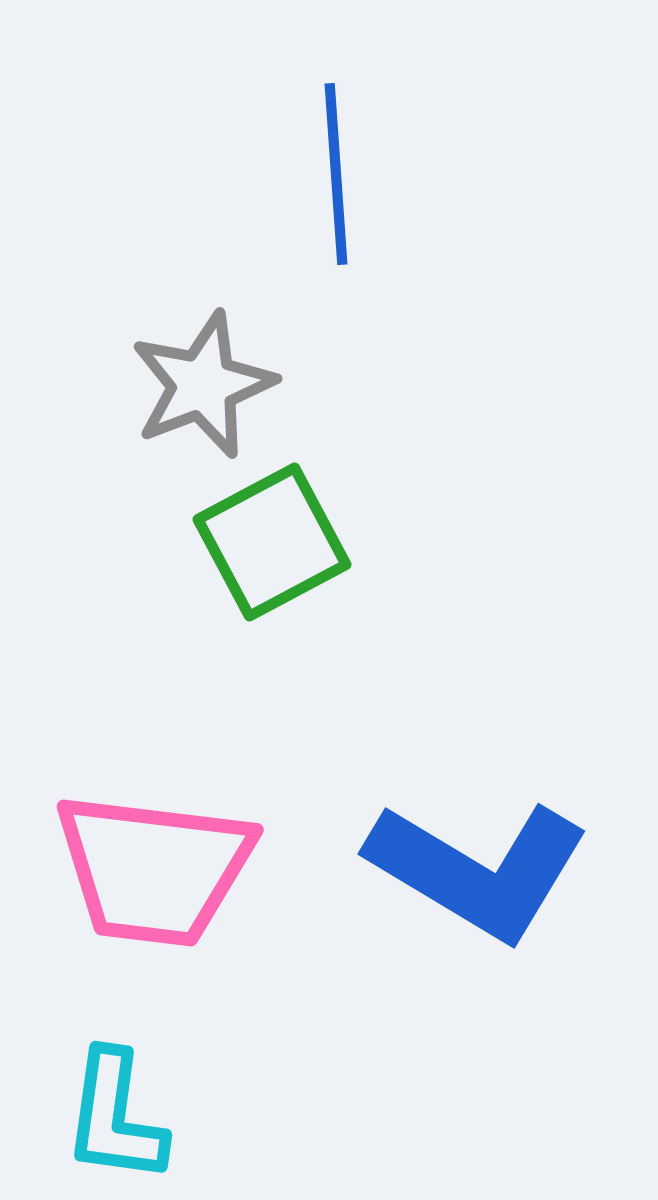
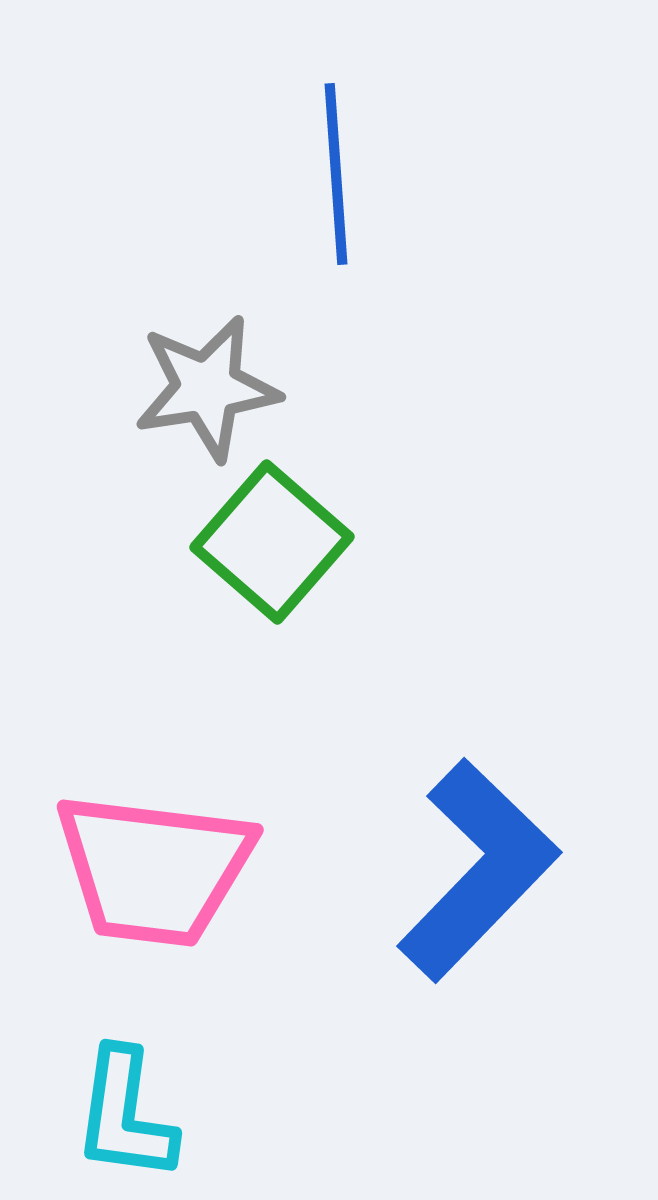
gray star: moved 4 px right, 3 px down; rotated 12 degrees clockwise
green square: rotated 21 degrees counterclockwise
blue L-shape: rotated 77 degrees counterclockwise
cyan L-shape: moved 10 px right, 2 px up
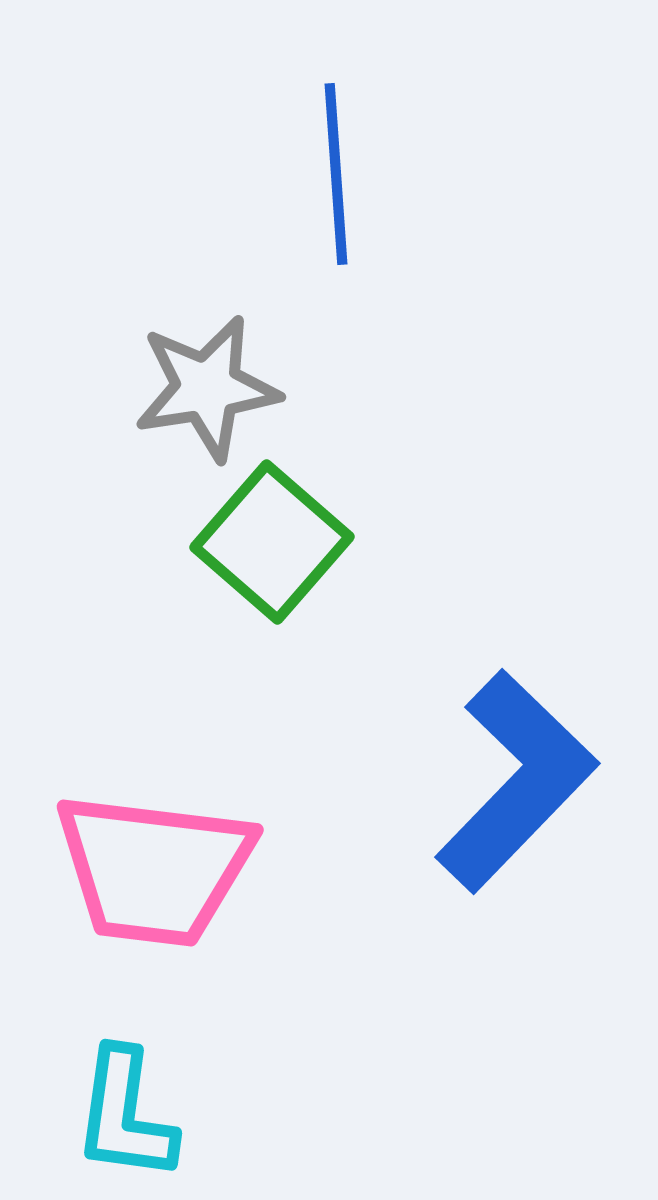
blue L-shape: moved 38 px right, 89 px up
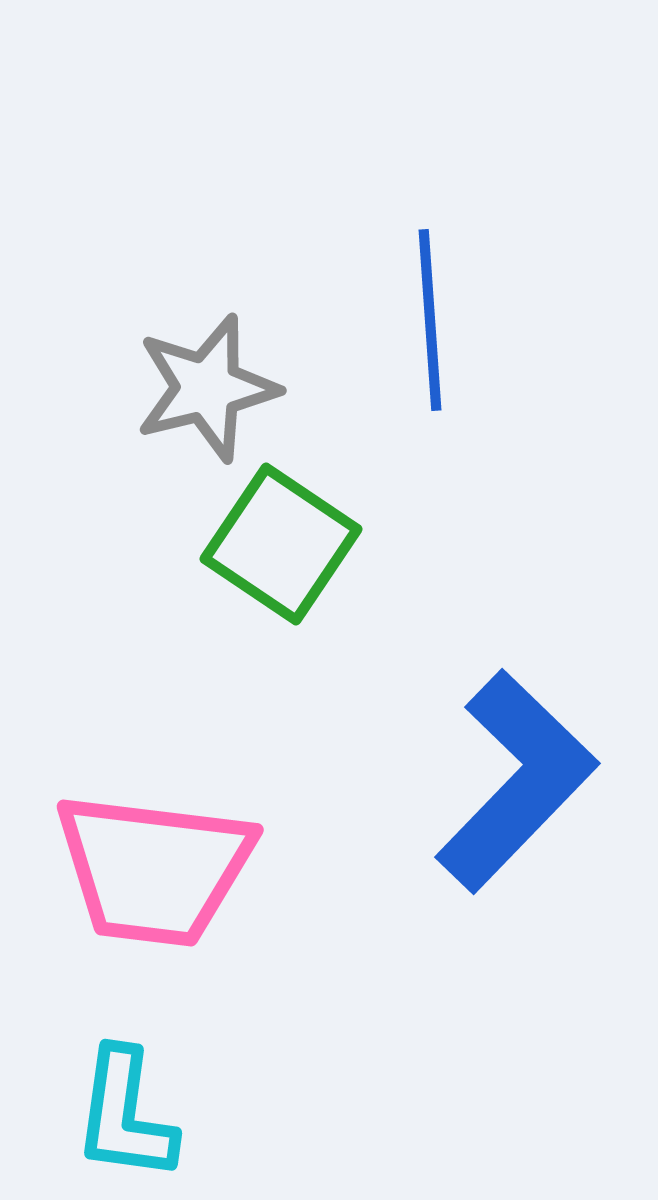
blue line: moved 94 px right, 146 px down
gray star: rotated 5 degrees counterclockwise
green square: moved 9 px right, 2 px down; rotated 7 degrees counterclockwise
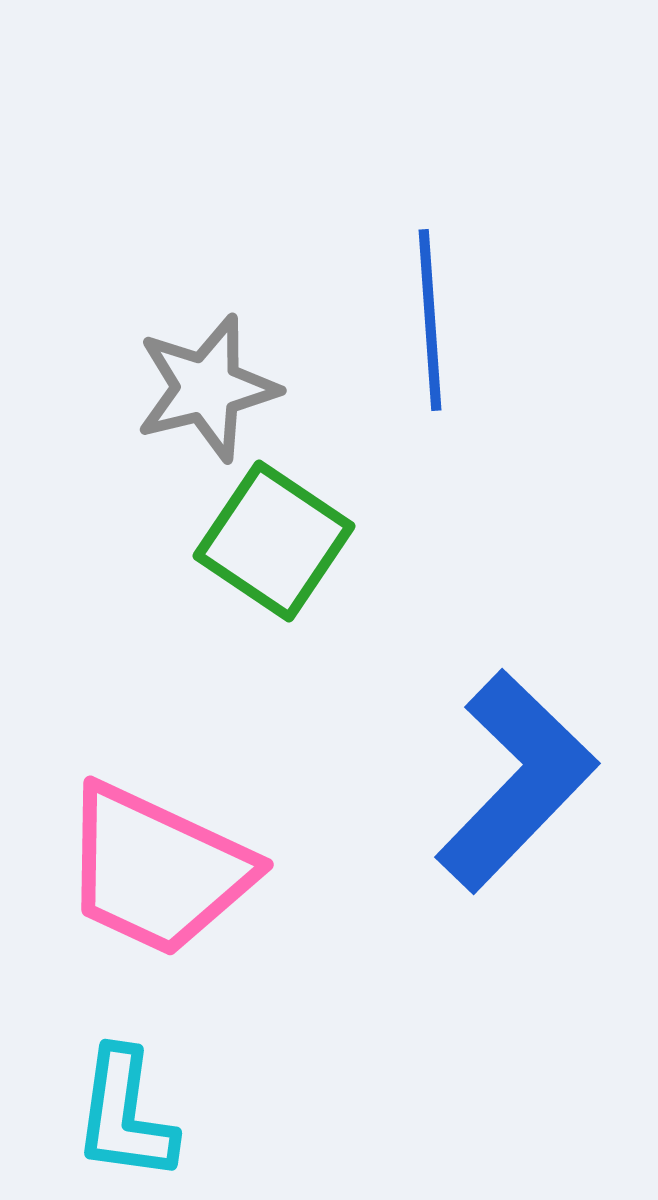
green square: moved 7 px left, 3 px up
pink trapezoid: moved 3 px right, 1 px down; rotated 18 degrees clockwise
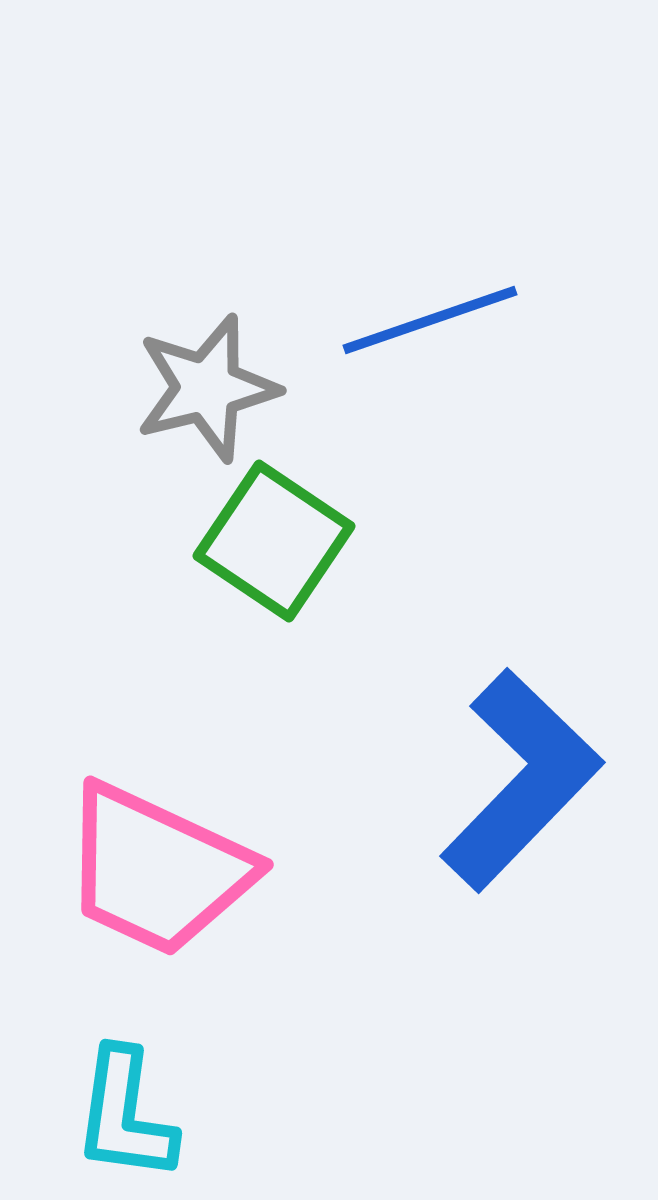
blue line: rotated 75 degrees clockwise
blue L-shape: moved 5 px right, 1 px up
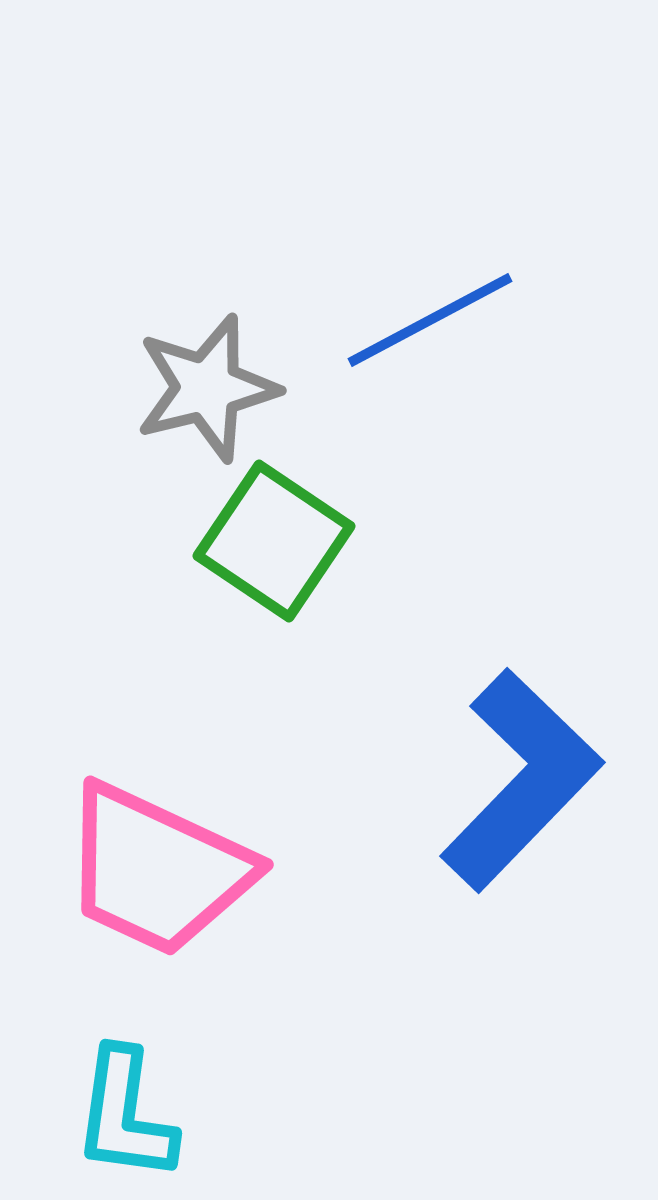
blue line: rotated 9 degrees counterclockwise
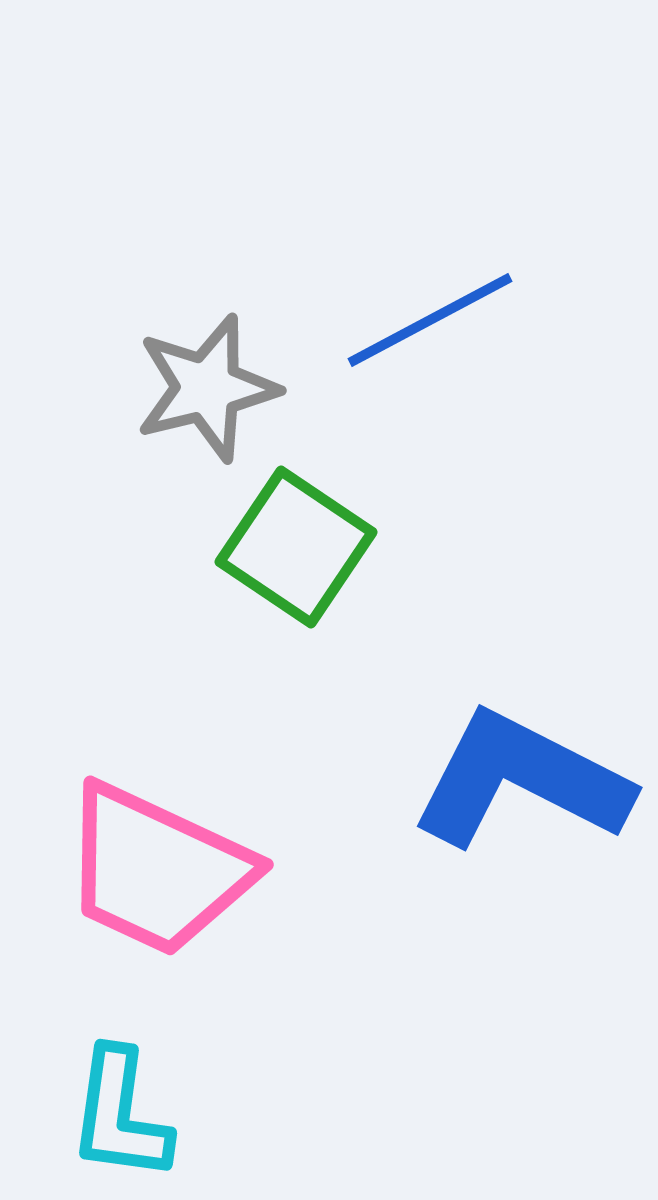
green square: moved 22 px right, 6 px down
blue L-shape: rotated 107 degrees counterclockwise
cyan L-shape: moved 5 px left
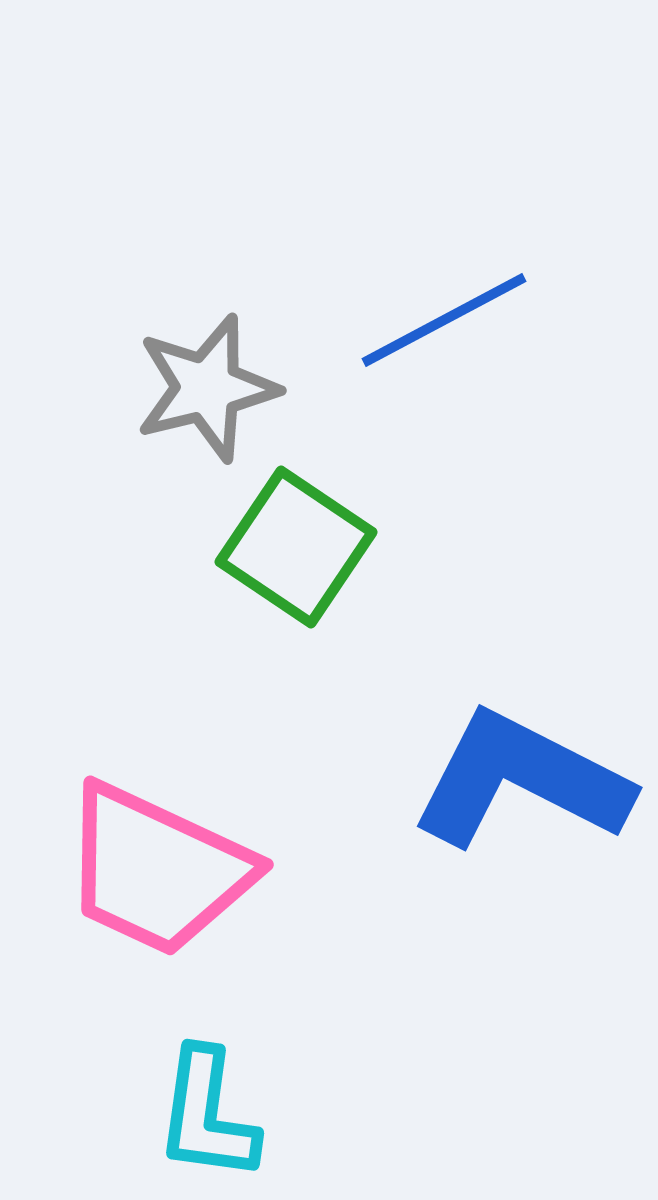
blue line: moved 14 px right
cyan L-shape: moved 87 px right
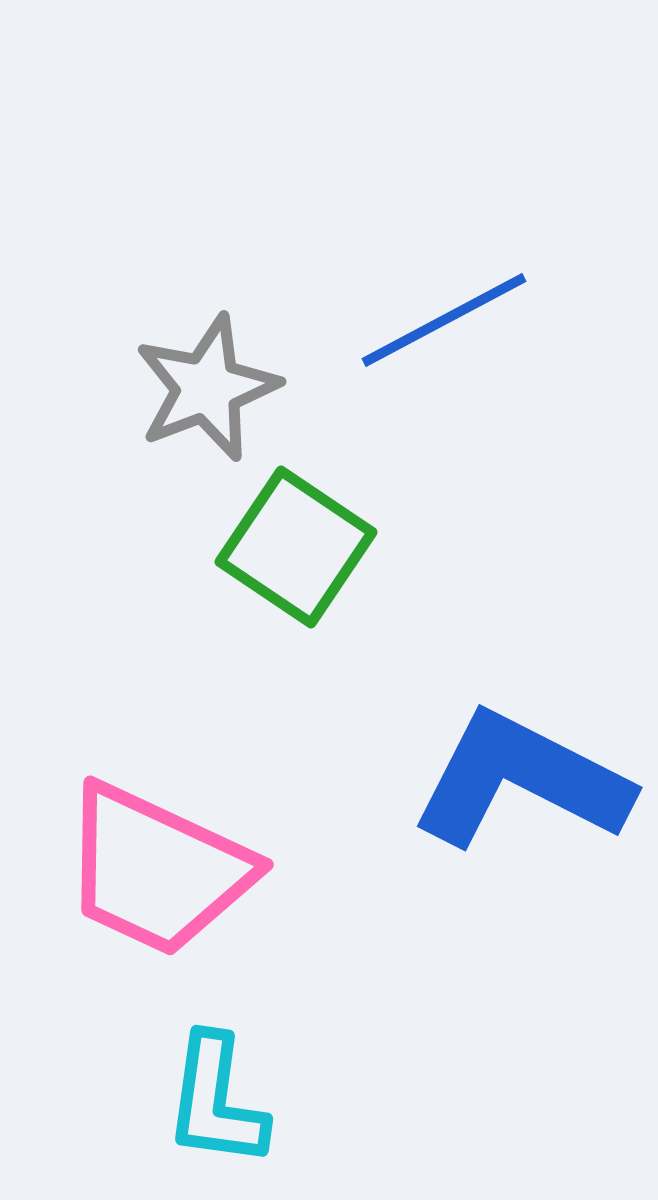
gray star: rotated 7 degrees counterclockwise
cyan L-shape: moved 9 px right, 14 px up
